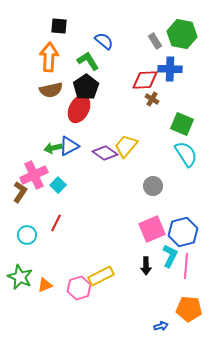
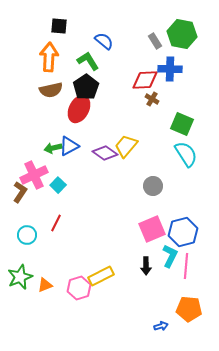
green star: rotated 25 degrees clockwise
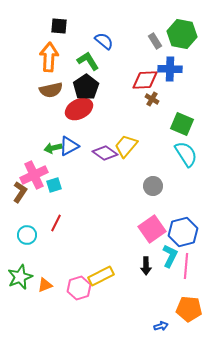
red ellipse: rotated 36 degrees clockwise
cyan square: moved 4 px left; rotated 28 degrees clockwise
pink square: rotated 12 degrees counterclockwise
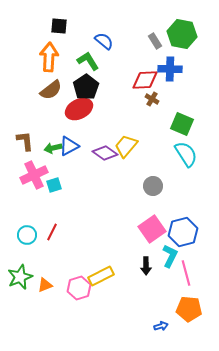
brown semicircle: rotated 25 degrees counterclockwise
brown L-shape: moved 5 px right, 51 px up; rotated 40 degrees counterclockwise
red line: moved 4 px left, 9 px down
pink line: moved 7 px down; rotated 20 degrees counterclockwise
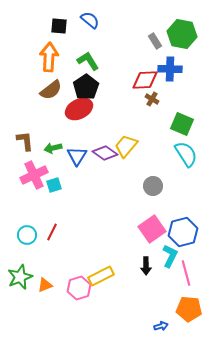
blue semicircle: moved 14 px left, 21 px up
blue triangle: moved 8 px right, 10 px down; rotated 30 degrees counterclockwise
